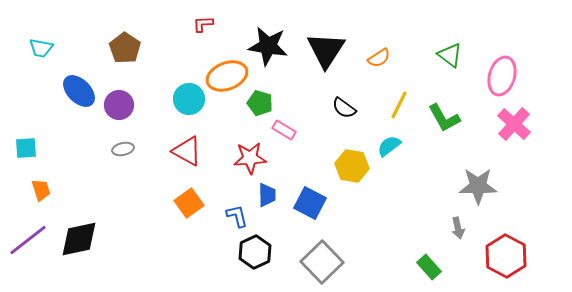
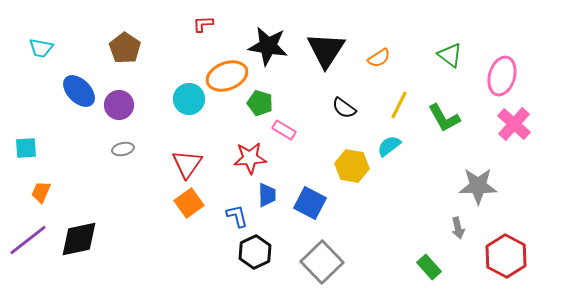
red triangle: moved 13 px down; rotated 36 degrees clockwise
orange trapezoid: moved 2 px down; rotated 140 degrees counterclockwise
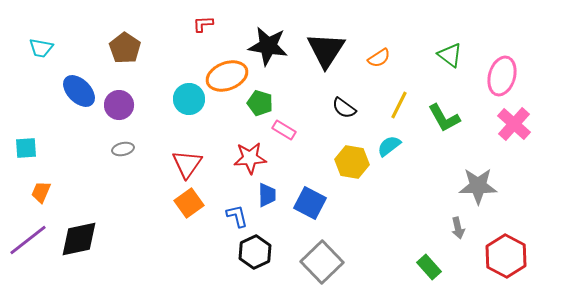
yellow hexagon: moved 4 px up
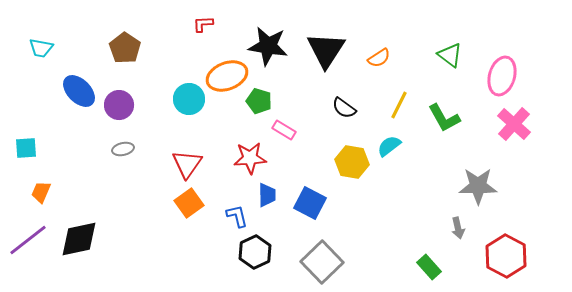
green pentagon: moved 1 px left, 2 px up
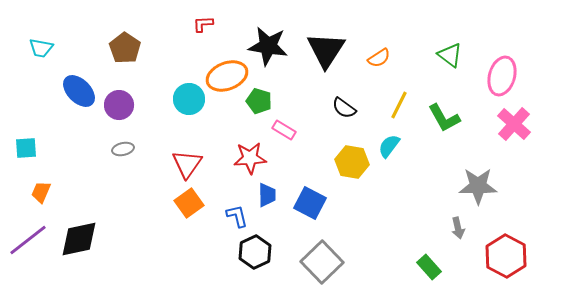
cyan semicircle: rotated 15 degrees counterclockwise
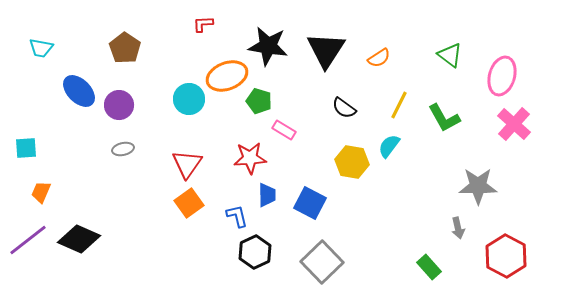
black diamond: rotated 36 degrees clockwise
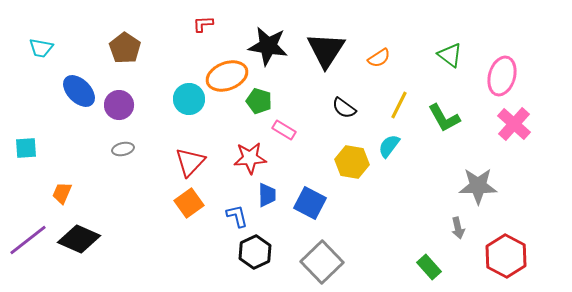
red triangle: moved 3 px right, 2 px up; rotated 8 degrees clockwise
orange trapezoid: moved 21 px right, 1 px down
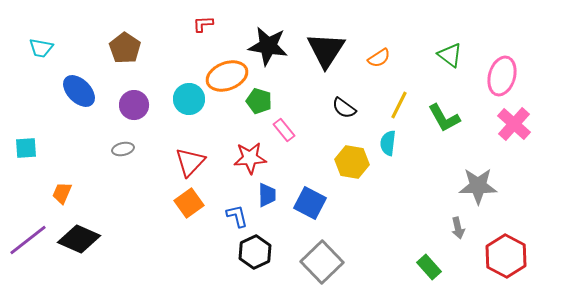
purple circle: moved 15 px right
pink rectangle: rotated 20 degrees clockwise
cyan semicircle: moved 1 px left, 3 px up; rotated 30 degrees counterclockwise
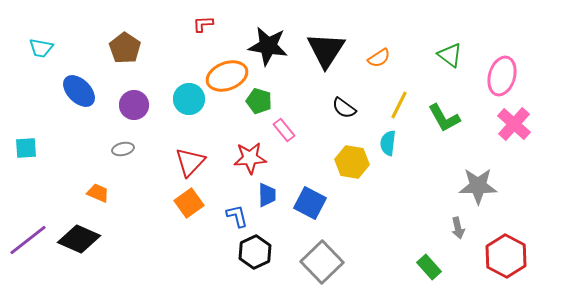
orange trapezoid: moved 36 px right; rotated 90 degrees clockwise
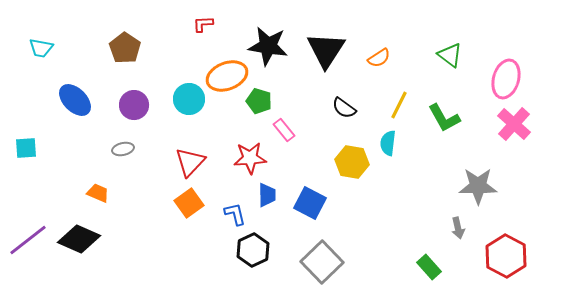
pink ellipse: moved 4 px right, 3 px down
blue ellipse: moved 4 px left, 9 px down
blue L-shape: moved 2 px left, 2 px up
black hexagon: moved 2 px left, 2 px up
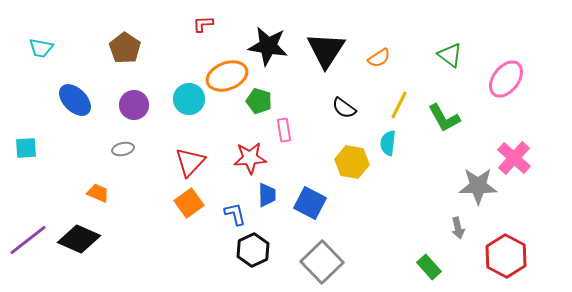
pink ellipse: rotated 21 degrees clockwise
pink cross: moved 34 px down
pink rectangle: rotated 30 degrees clockwise
